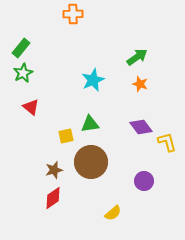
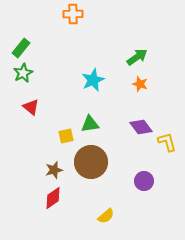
yellow semicircle: moved 7 px left, 3 px down
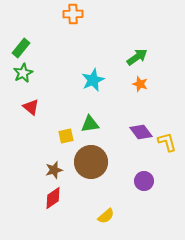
purple diamond: moved 5 px down
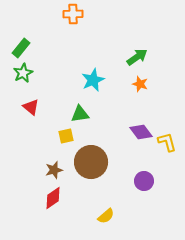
green triangle: moved 10 px left, 10 px up
